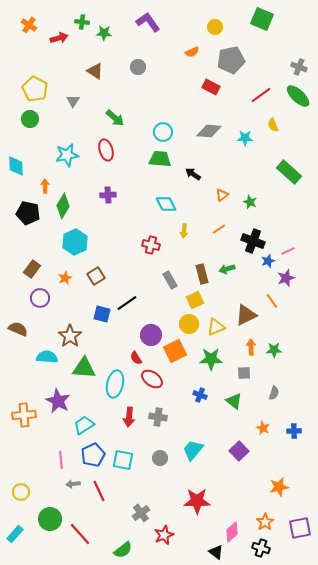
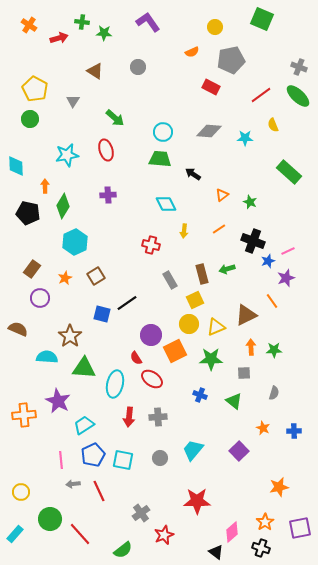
gray cross at (158, 417): rotated 12 degrees counterclockwise
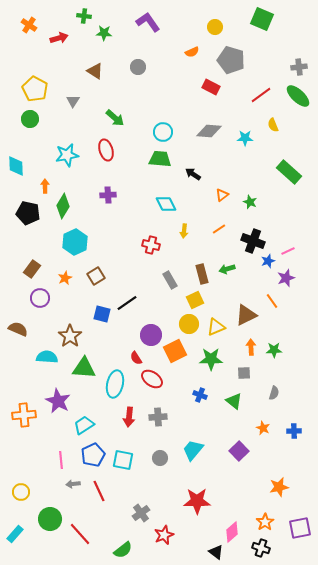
green cross at (82, 22): moved 2 px right, 6 px up
gray pentagon at (231, 60): rotated 28 degrees clockwise
gray cross at (299, 67): rotated 28 degrees counterclockwise
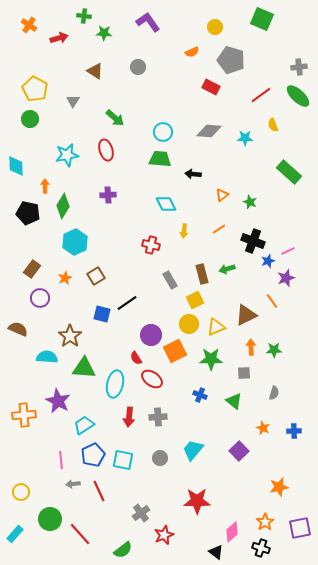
black arrow at (193, 174): rotated 28 degrees counterclockwise
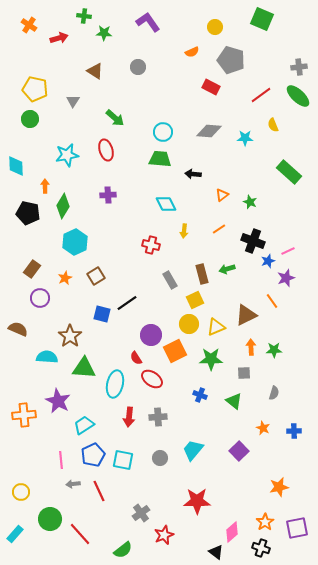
yellow pentagon at (35, 89): rotated 15 degrees counterclockwise
purple square at (300, 528): moved 3 px left
